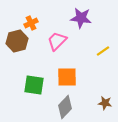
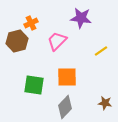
yellow line: moved 2 px left
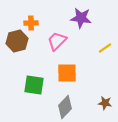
orange cross: rotated 24 degrees clockwise
yellow line: moved 4 px right, 3 px up
orange square: moved 4 px up
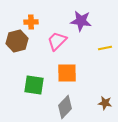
purple star: moved 3 px down
orange cross: moved 1 px up
yellow line: rotated 24 degrees clockwise
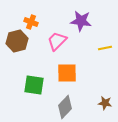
orange cross: rotated 24 degrees clockwise
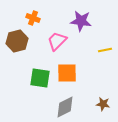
orange cross: moved 2 px right, 4 px up
yellow line: moved 2 px down
green square: moved 6 px right, 7 px up
brown star: moved 2 px left, 1 px down
gray diamond: rotated 20 degrees clockwise
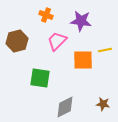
orange cross: moved 13 px right, 3 px up
orange square: moved 16 px right, 13 px up
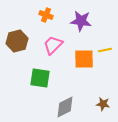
pink trapezoid: moved 4 px left, 4 px down
orange square: moved 1 px right, 1 px up
